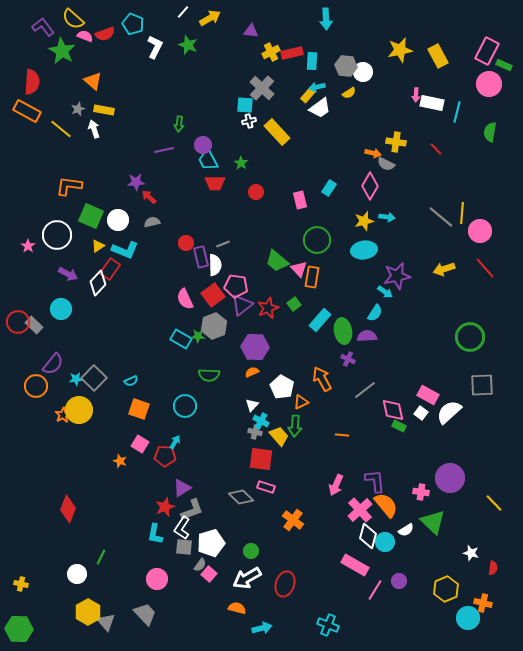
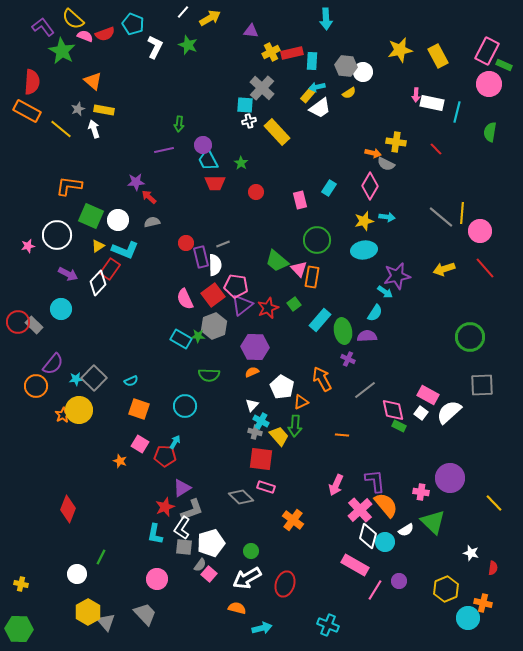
pink star at (28, 246): rotated 24 degrees clockwise
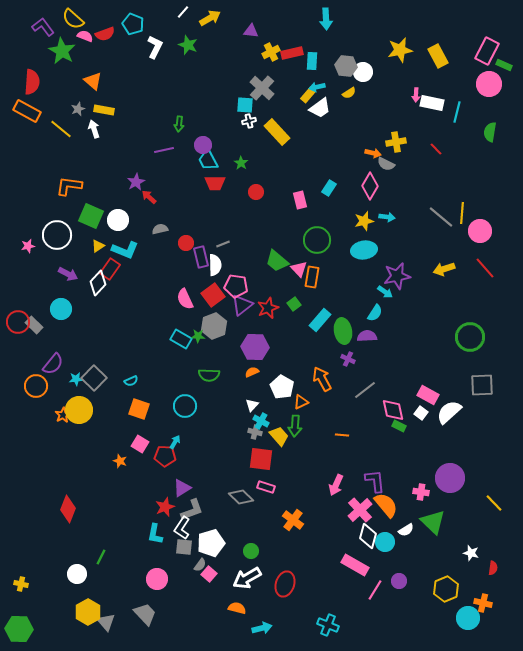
yellow cross at (396, 142): rotated 18 degrees counterclockwise
purple star at (136, 182): rotated 24 degrees counterclockwise
gray semicircle at (152, 222): moved 8 px right, 7 px down
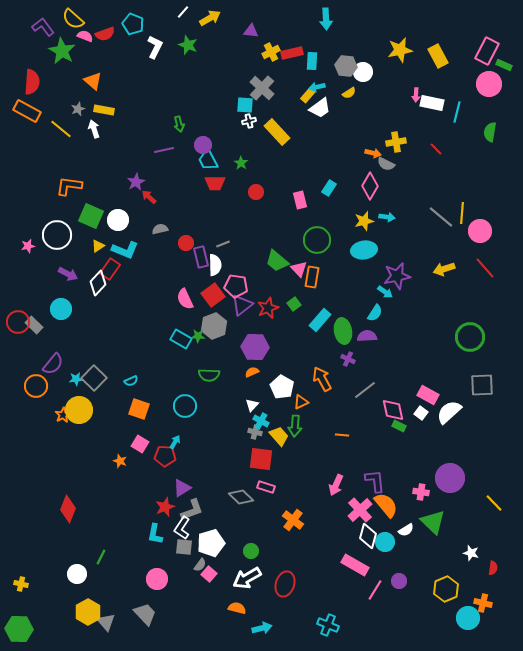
green arrow at (179, 124): rotated 21 degrees counterclockwise
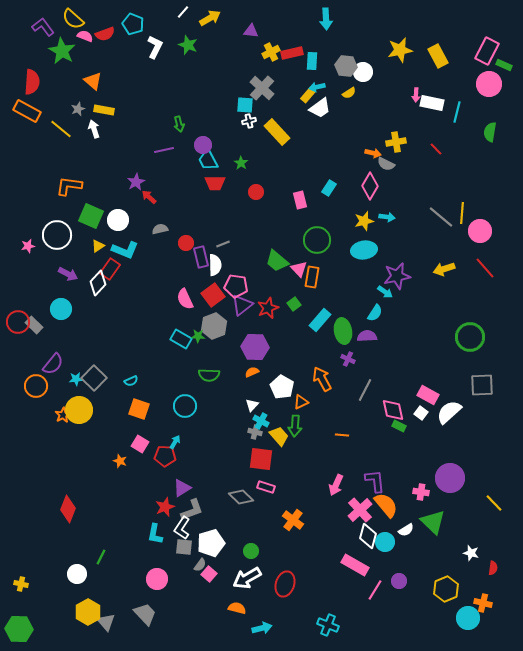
gray line at (365, 390): rotated 25 degrees counterclockwise
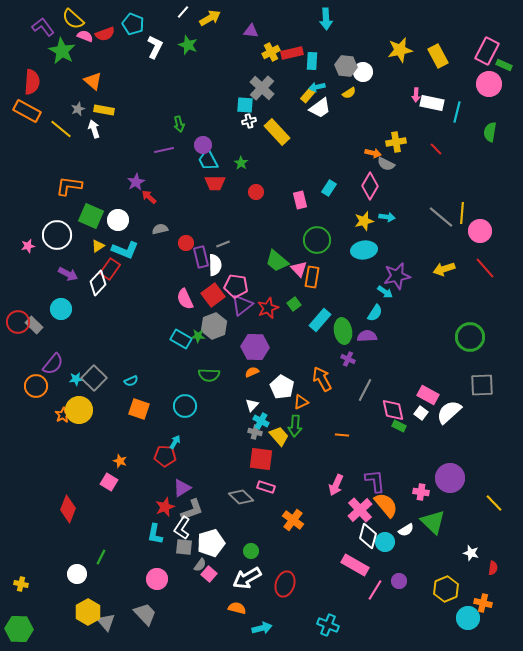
pink square at (140, 444): moved 31 px left, 38 px down
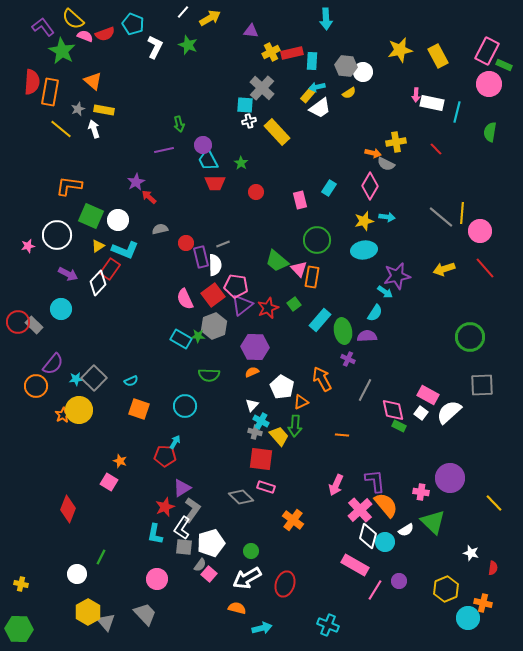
orange rectangle at (27, 111): moved 23 px right, 19 px up; rotated 72 degrees clockwise
gray L-shape at (192, 510): rotated 35 degrees counterclockwise
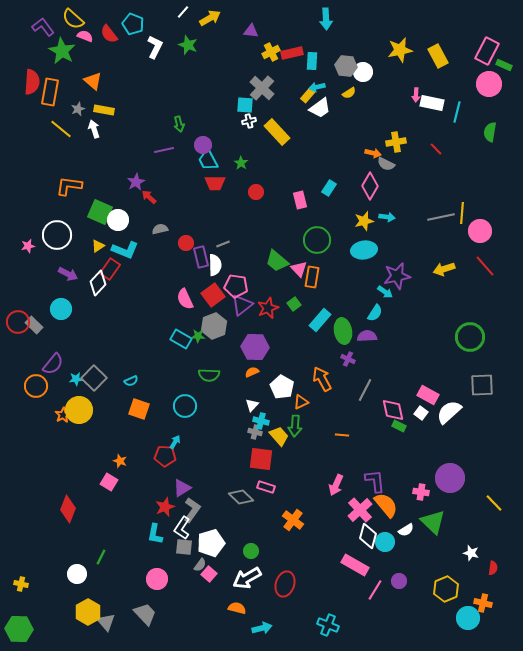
red semicircle at (105, 34): moved 4 px right; rotated 72 degrees clockwise
green square at (91, 216): moved 9 px right, 4 px up
gray line at (441, 217): rotated 52 degrees counterclockwise
red line at (485, 268): moved 2 px up
cyan cross at (261, 421): rotated 14 degrees counterclockwise
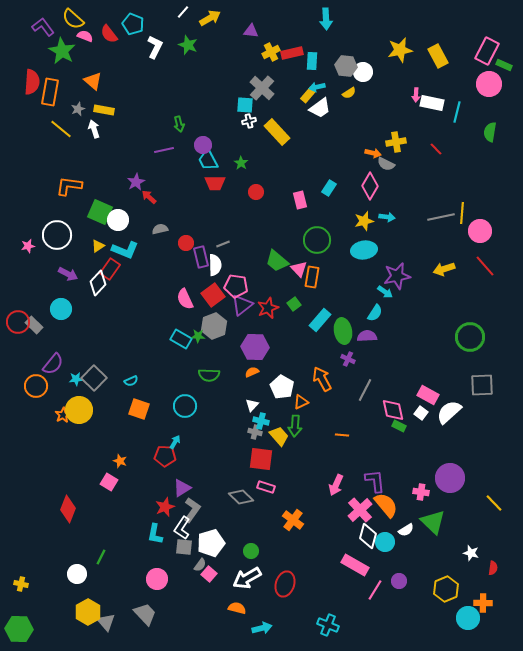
orange cross at (483, 603): rotated 12 degrees counterclockwise
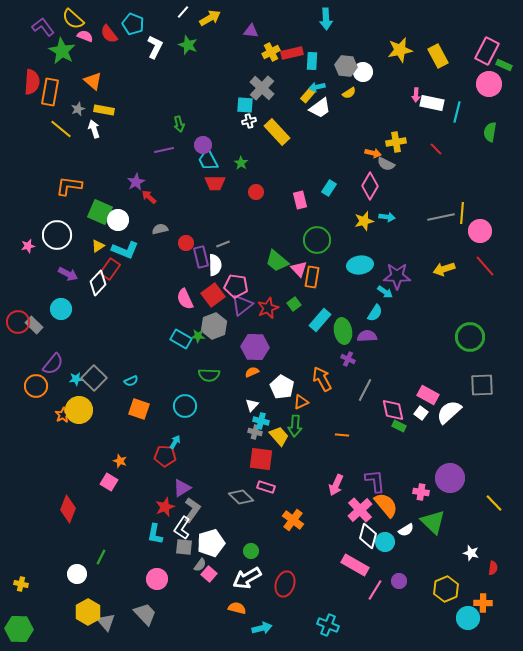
cyan ellipse at (364, 250): moved 4 px left, 15 px down
purple star at (397, 276): rotated 12 degrees clockwise
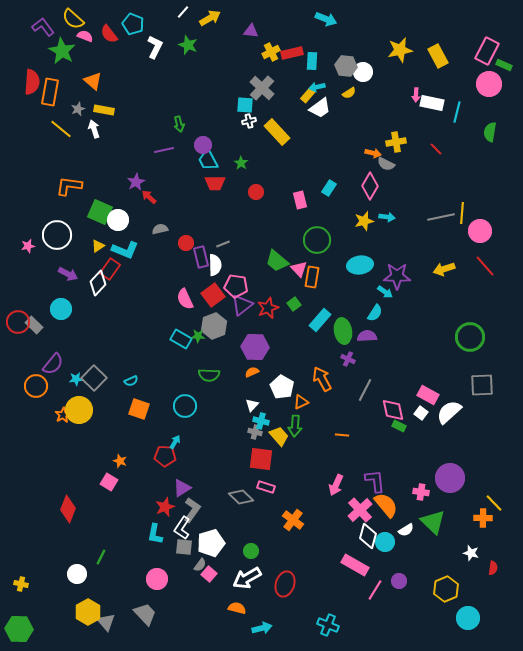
cyan arrow at (326, 19): rotated 65 degrees counterclockwise
orange cross at (483, 603): moved 85 px up
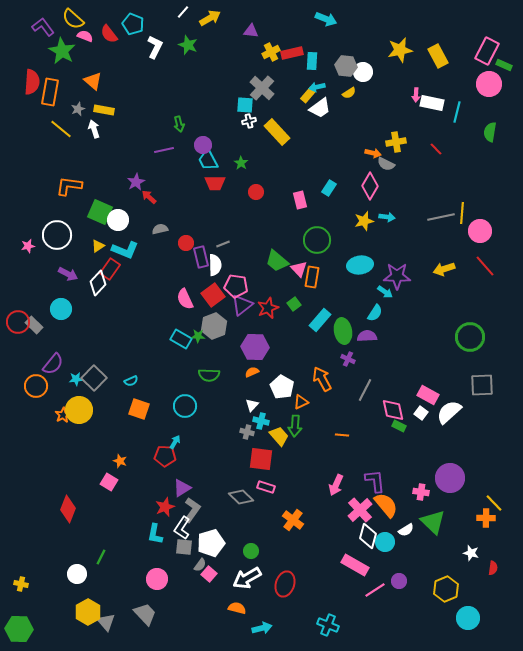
gray cross at (255, 432): moved 8 px left
orange cross at (483, 518): moved 3 px right
pink line at (375, 590): rotated 25 degrees clockwise
